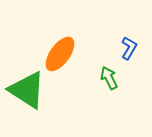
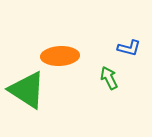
blue L-shape: rotated 75 degrees clockwise
orange ellipse: moved 2 px down; rotated 51 degrees clockwise
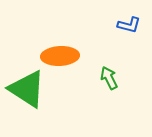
blue L-shape: moved 23 px up
green triangle: moved 1 px up
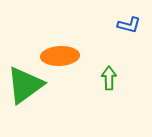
green arrow: rotated 25 degrees clockwise
green triangle: moved 2 px left, 4 px up; rotated 51 degrees clockwise
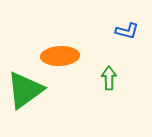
blue L-shape: moved 2 px left, 6 px down
green triangle: moved 5 px down
